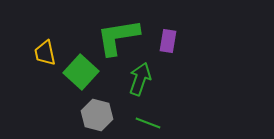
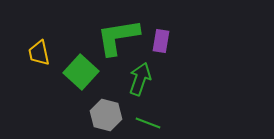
purple rectangle: moved 7 px left
yellow trapezoid: moved 6 px left
gray hexagon: moved 9 px right
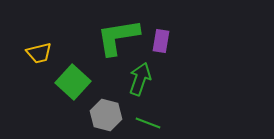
yellow trapezoid: rotated 92 degrees counterclockwise
green square: moved 8 px left, 10 px down
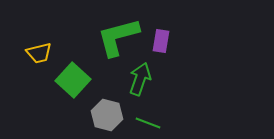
green L-shape: rotated 6 degrees counterclockwise
green square: moved 2 px up
gray hexagon: moved 1 px right
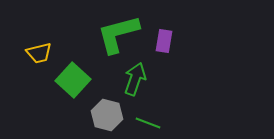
green L-shape: moved 3 px up
purple rectangle: moved 3 px right
green arrow: moved 5 px left
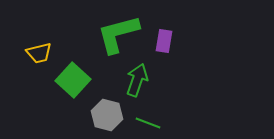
green arrow: moved 2 px right, 1 px down
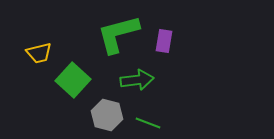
green arrow: rotated 64 degrees clockwise
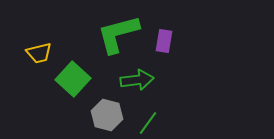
green square: moved 1 px up
green line: rotated 75 degrees counterclockwise
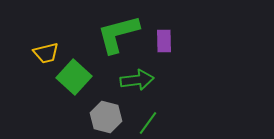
purple rectangle: rotated 10 degrees counterclockwise
yellow trapezoid: moved 7 px right
green square: moved 1 px right, 2 px up
gray hexagon: moved 1 px left, 2 px down
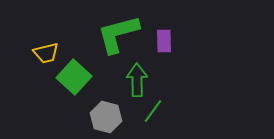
green arrow: rotated 84 degrees counterclockwise
green line: moved 5 px right, 12 px up
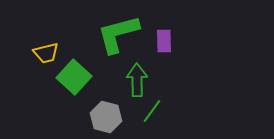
green line: moved 1 px left
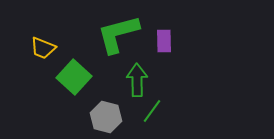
yellow trapezoid: moved 3 px left, 5 px up; rotated 36 degrees clockwise
